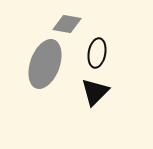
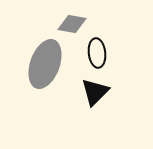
gray diamond: moved 5 px right
black ellipse: rotated 16 degrees counterclockwise
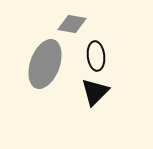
black ellipse: moved 1 px left, 3 px down
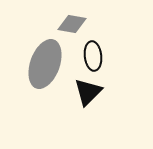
black ellipse: moved 3 px left
black triangle: moved 7 px left
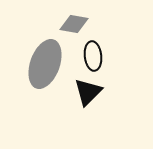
gray diamond: moved 2 px right
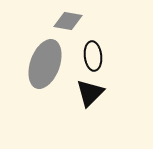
gray diamond: moved 6 px left, 3 px up
black triangle: moved 2 px right, 1 px down
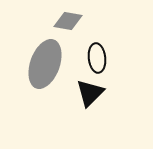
black ellipse: moved 4 px right, 2 px down
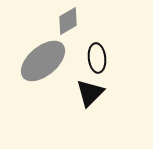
gray diamond: rotated 40 degrees counterclockwise
gray ellipse: moved 2 px left, 3 px up; rotated 30 degrees clockwise
